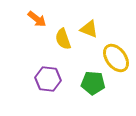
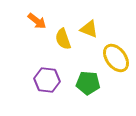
orange arrow: moved 2 px down
purple hexagon: moved 1 px left, 1 px down
green pentagon: moved 5 px left
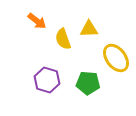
yellow triangle: rotated 24 degrees counterclockwise
purple hexagon: rotated 10 degrees clockwise
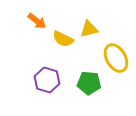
yellow triangle: rotated 12 degrees counterclockwise
yellow semicircle: rotated 45 degrees counterclockwise
yellow ellipse: rotated 8 degrees clockwise
green pentagon: moved 1 px right
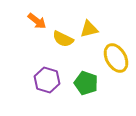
green pentagon: moved 3 px left; rotated 15 degrees clockwise
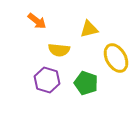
yellow semicircle: moved 4 px left, 11 px down; rotated 20 degrees counterclockwise
